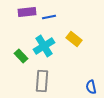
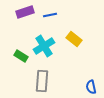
purple rectangle: moved 2 px left; rotated 12 degrees counterclockwise
blue line: moved 1 px right, 2 px up
green rectangle: rotated 16 degrees counterclockwise
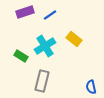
blue line: rotated 24 degrees counterclockwise
cyan cross: moved 1 px right
gray rectangle: rotated 10 degrees clockwise
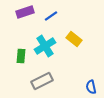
blue line: moved 1 px right, 1 px down
green rectangle: rotated 64 degrees clockwise
gray rectangle: rotated 50 degrees clockwise
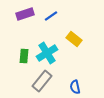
purple rectangle: moved 2 px down
cyan cross: moved 2 px right, 7 px down
green rectangle: moved 3 px right
gray rectangle: rotated 25 degrees counterclockwise
blue semicircle: moved 16 px left
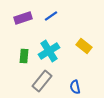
purple rectangle: moved 2 px left, 4 px down
yellow rectangle: moved 10 px right, 7 px down
cyan cross: moved 2 px right, 2 px up
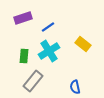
blue line: moved 3 px left, 11 px down
yellow rectangle: moved 1 px left, 2 px up
gray rectangle: moved 9 px left
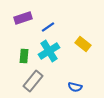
blue semicircle: rotated 64 degrees counterclockwise
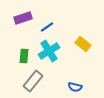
blue line: moved 1 px left
